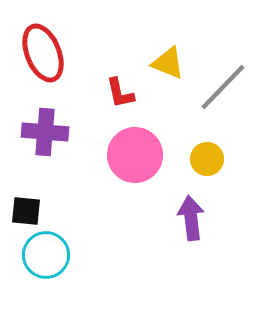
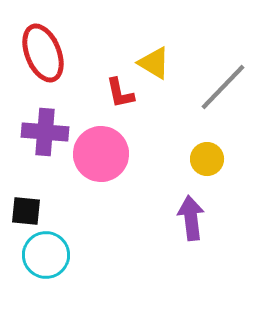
yellow triangle: moved 14 px left; rotated 9 degrees clockwise
pink circle: moved 34 px left, 1 px up
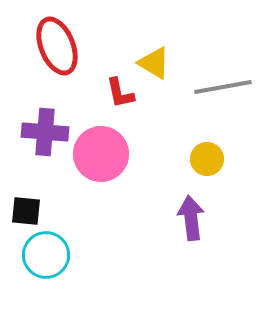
red ellipse: moved 14 px right, 7 px up
gray line: rotated 36 degrees clockwise
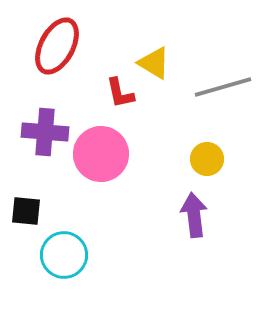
red ellipse: rotated 50 degrees clockwise
gray line: rotated 6 degrees counterclockwise
purple arrow: moved 3 px right, 3 px up
cyan circle: moved 18 px right
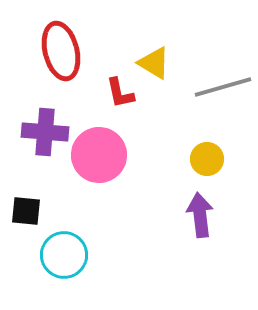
red ellipse: moved 4 px right, 5 px down; rotated 42 degrees counterclockwise
pink circle: moved 2 px left, 1 px down
purple arrow: moved 6 px right
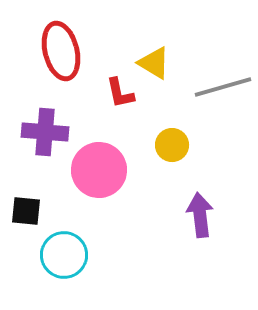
pink circle: moved 15 px down
yellow circle: moved 35 px left, 14 px up
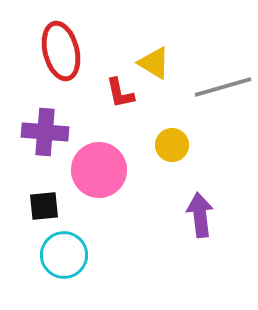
black square: moved 18 px right, 5 px up; rotated 12 degrees counterclockwise
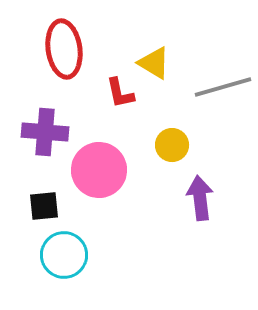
red ellipse: moved 3 px right, 2 px up; rotated 6 degrees clockwise
purple arrow: moved 17 px up
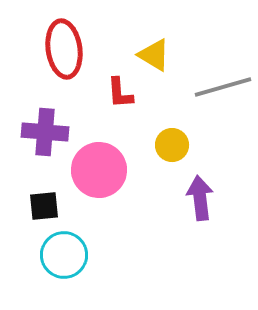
yellow triangle: moved 8 px up
red L-shape: rotated 8 degrees clockwise
